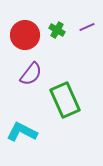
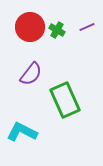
red circle: moved 5 px right, 8 px up
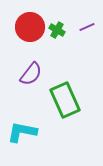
cyan L-shape: rotated 16 degrees counterclockwise
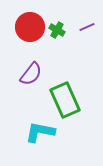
cyan L-shape: moved 18 px right
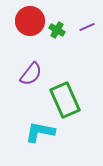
red circle: moved 6 px up
